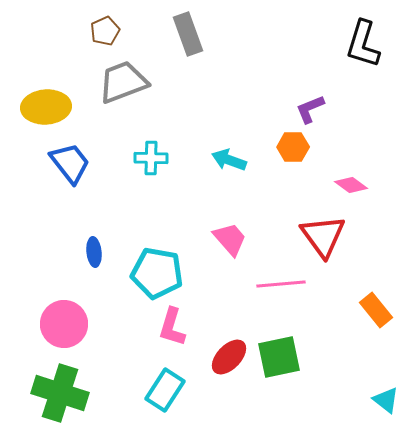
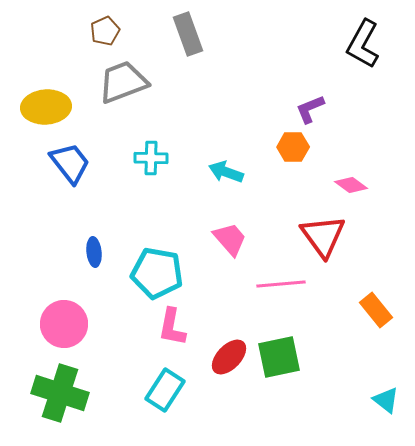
black L-shape: rotated 12 degrees clockwise
cyan arrow: moved 3 px left, 12 px down
pink L-shape: rotated 6 degrees counterclockwise
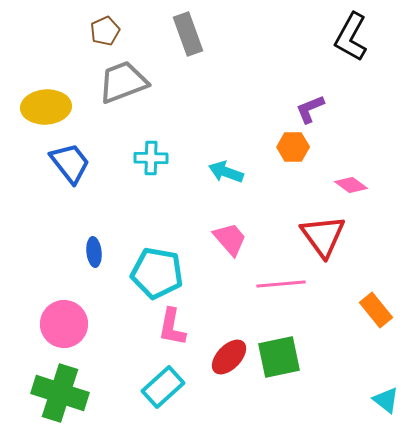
black L-shape: moved 12 px left, 7 px up
cyan rectangle: moved 2 px left, 3 px up; rotated 15 degrees clockwise
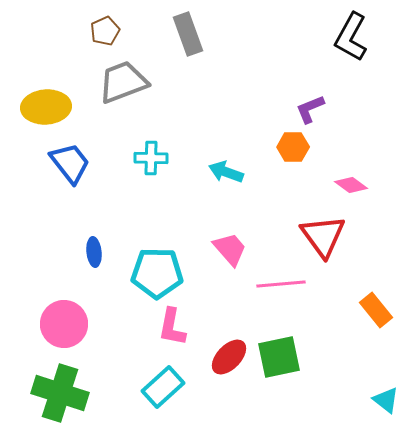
pink trapezoid: moved 10 px down
cyan pentagon: rotated 9 degrees counterclockwise
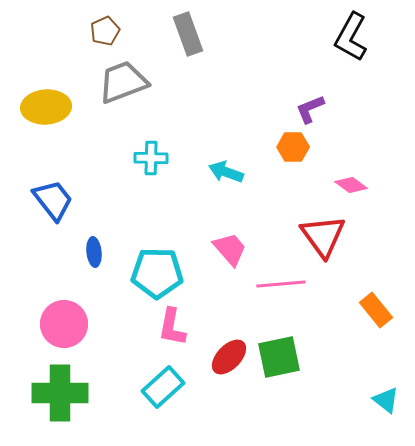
blue trapezoid: moved 17 px left, 37 px down
green cross: rotated 18 degrees counterclockwise
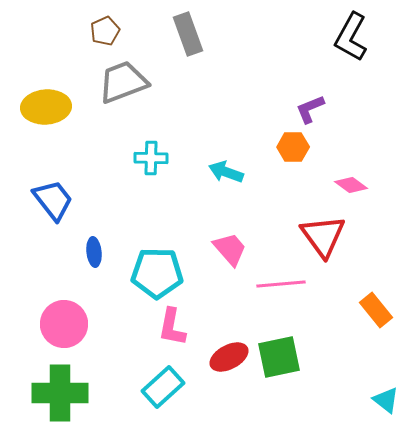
red ellipse: rotated 18 degrees clockwise
